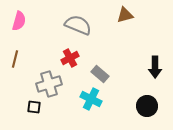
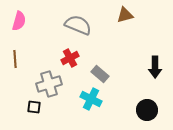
brown line: rotated 18 degrees counterclockwise
black circle: moved 4 px down
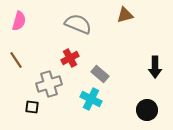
gray semicircle: moved 1 px up
brown line: moved 1 px right, 1 px down; rotated 30 degrees counterclockwise
black square: moved 2 px left
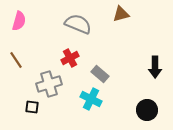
brown triangle: moved 4 px left, 1 px up
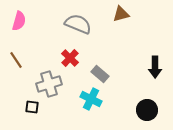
red cross: rotated 18 degrees counterclockwise
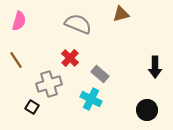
black square: rotated 24 degrees clockwise
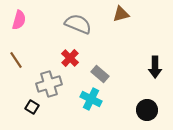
pink semicircle: moved 1 px up
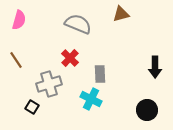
gray rectangle: rotated 48 degrees clockwise
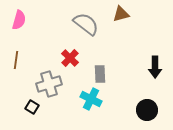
gray semicircle: moved 8 px right; rotated 16 degrees clockwise
brown line: rotated 42 degrees clockwise
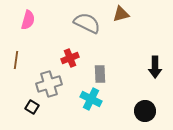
pink semicircle: moved 9 px right
gray semicircle: moved 1 px right, 1 px up; rotated 12 degrees counterclockwise
red cross: rotated 24 degrees clockwise
black circle: moved 2 px left, 1 px down
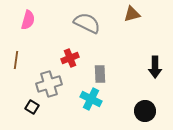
brown triangle: moved 11 px right
